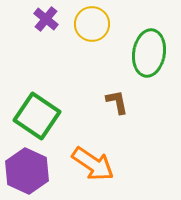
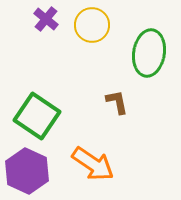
yellow circle: moved 1 px down
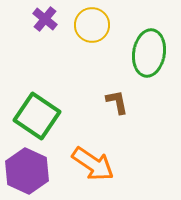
purple cross: moved 1 px left
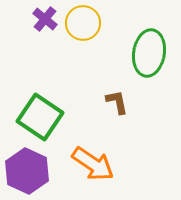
yellow circle: moved 9 px left, 2 px up
green square: moved 3 px right, 1 px down
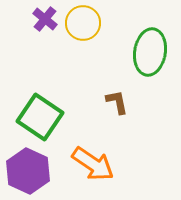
green ellipse: moved 1 px right, 1 px up
purple hexagon: moved 1 px right
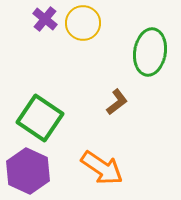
brown L-shape: rotated 64 degrees clockwise
green square: moved 1 px down
orange arrow: moved 9 px right, 4 px down
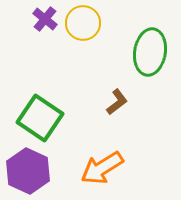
orange arrow: rotated 114 degrees clockwise
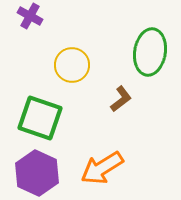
purple cross: moved 15 px left, 3 px up; rotated 10 degrees counterclockwise
yellow circle: moved 11 px left, 42 px down
brown L-shape: moved 4 px right, 3 px up
green square: rotated 15 degrees counterclockwise
purple hexagon: moved 9 px right, 2 px down
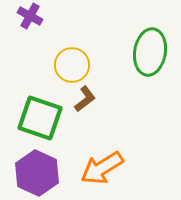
brown L-shape: moved 36 px left
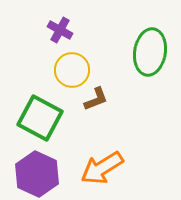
purple cross: moved 30 px right, 14 px down
yellow circle: moved 5 px down
brown L-shape: moved 11 px right; rotated 16 degrees clockwise
green square: rotated 9 degrees clockwise
purple hexagon: moved 1 px down
